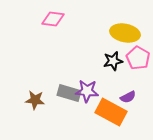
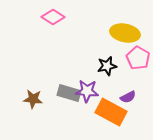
pink diamond: moved 2 px up; rotated 25 degrees clockwise
black star: moved 6 px left, 5 px down
brown star: moved 2 px left, 1 px up
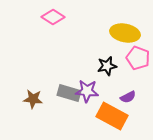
pink pentagon: rotated 10 degrees counterclockwise
orange rectangle: moved 1 px right, 4 px down
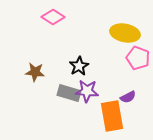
black star: moved 28 px left; rotated 18 degrees counterclockwise
brown star: moved 2 px right, 27 px up
orange rectangle: rotated 52 degrees clockwise
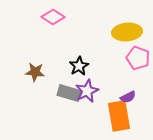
yellow ellipse: moved 2 px right, 1 px up; rotated 16 degrees counterclockwise
purple star: rotated 30 degrees counterclockwise
orange rectangle: moved 7 px right
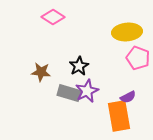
brown star: moved 6 px right
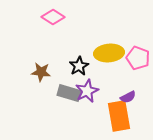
yellow ellipse: moved 18 px left, 21 px down
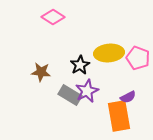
black star: moved 1 px right, 1 px up
gray rectangle: moved 1 px right, 2 px down; rotated 15 degrees clockwise
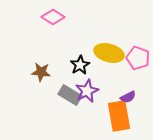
yellow ellipse: rotated 20 degrees clockwise
